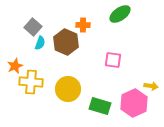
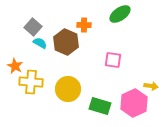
orange cross: moved 1 px right
cyan semicircle: rotated 80 degrees counterclockwise
orange star: rotated 21 degrees counterclockwise
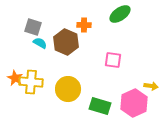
gray square: rotated 24 degrees counterclockwise
orange star: moved 12 px down
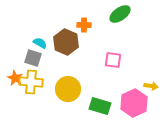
gray square: moved 31 px down
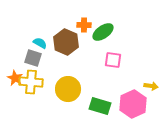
green ellipse: moved 17 px left, 18 px down
pink hexagon: moved 1 px left, 1 px down
